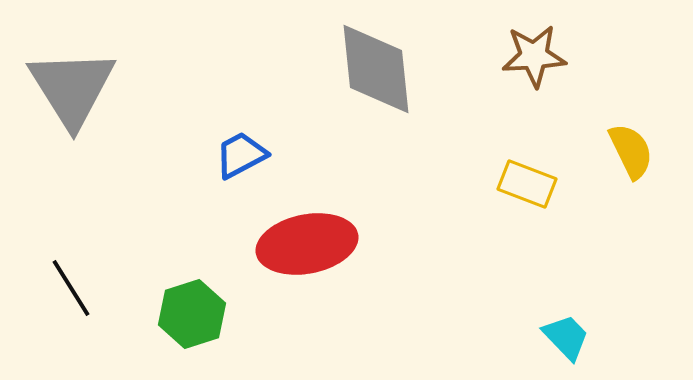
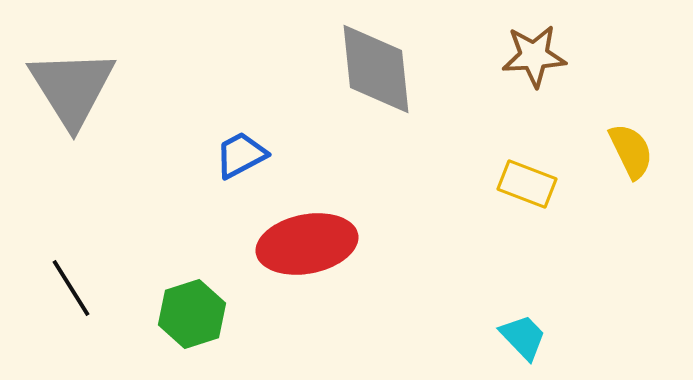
cyan trapezoid: moved 43 px left
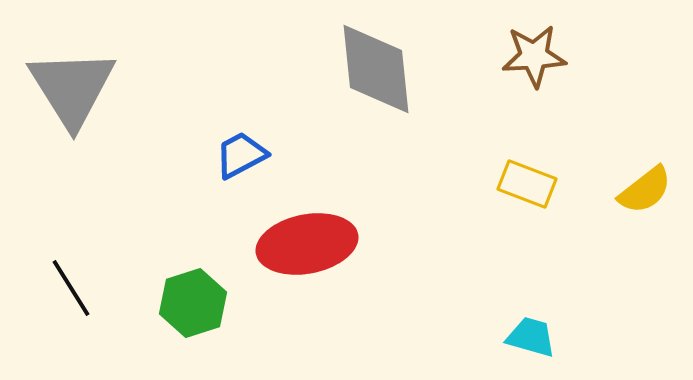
yellow semicircle: moved 14 px right, 39 px down; rotated 78 degrees clockwise
green hexagon: moved 1 px right, 11 px up
cyan trapezoid: moved 8 px right; rotated 30 degrees counterclockwise
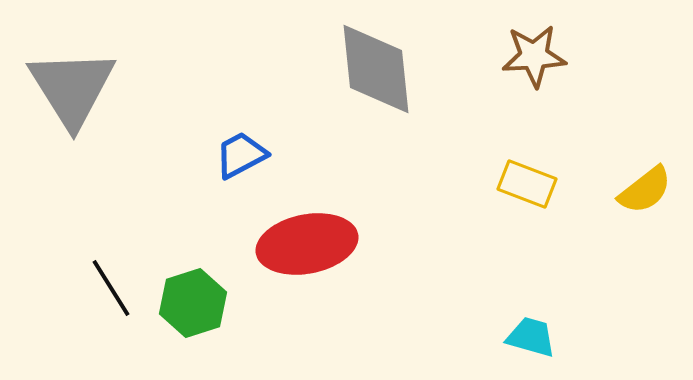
black line: moved 40 px right
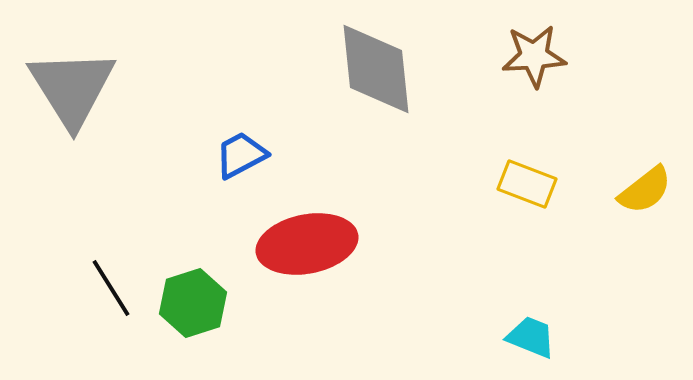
cyan trapezoid: rotated 6 degrees clockwise
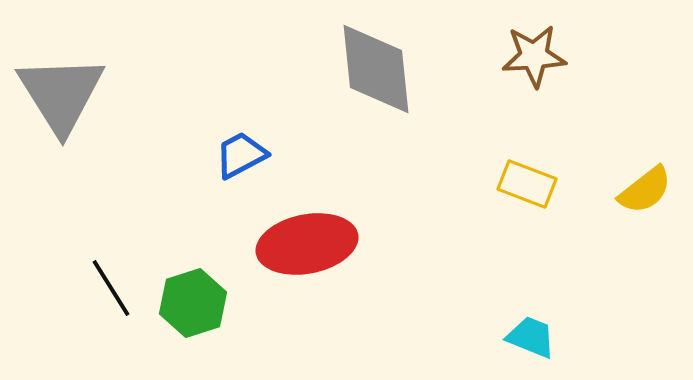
gray triangle: moved 11 px left, 6 px down
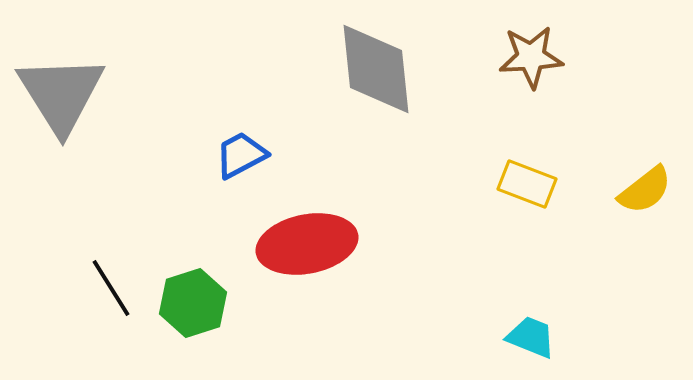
brown star: moved 3 px left, 1 px down
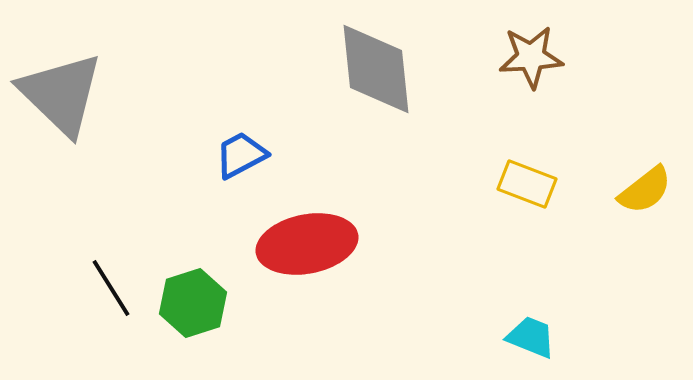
gray triangle: rotated 14 degrees counterclockwise
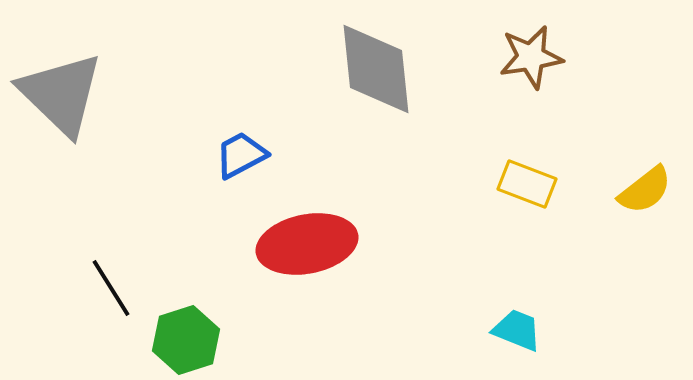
brown star: rotated 6 degrees counterclockwise
green hexagon: moved 7 px left, 37 px down
cyan trapezoid: moved 14 px left, 7 px up
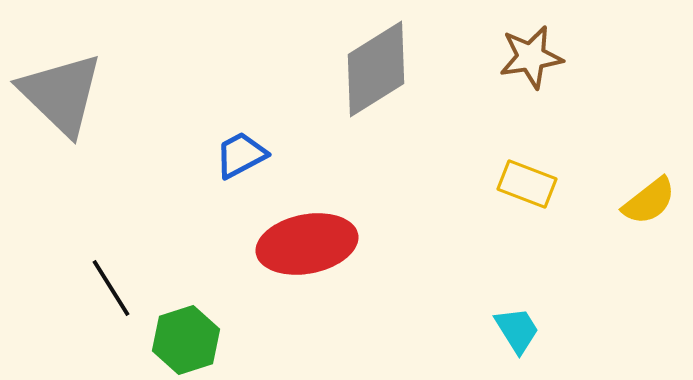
gray diamond: rotated 64 degrees clockwise
yellow semicircle: moved 4 px right, 11 px down
cyan trapezoid: rotated 36 degrees clockwise
